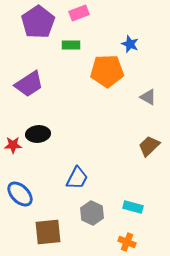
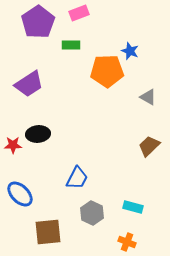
blue star: moved 7 px down
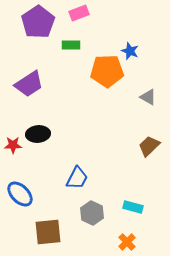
orange cross: rotated 24 degrees clockwise
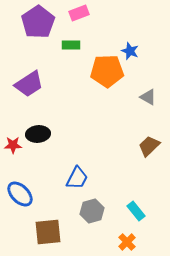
cyan rectangle: moved 3 px right, 4 px down; rotated 36 degrees clockwise
gray hexagon: moved 2 px up; rotated 20 degrees clockwise
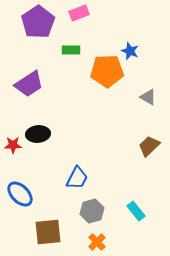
green rectangle: moved 5 px down
orange cross: moved 30 px left
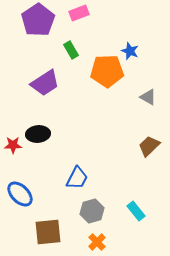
purple pentagon: moved 2 px up
green rectangle: rotated 60 degrees clockwise
purple trapezoid: moved 16 px right, 1 px up
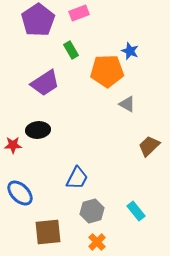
gray triangle: moved 21 px left, 7 px down
black ellipse: moved 4 px up
blue ellipse: moved 1 px up
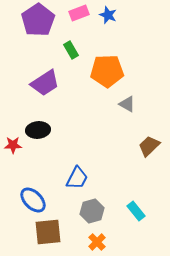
blue star: moved 22 px left, 36 px up
blue ellipse: moved 13 px right, 7 px down
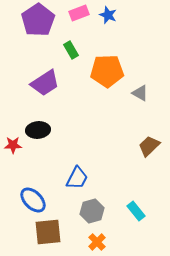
gray triangle: moved 13 px right, 11 px up
